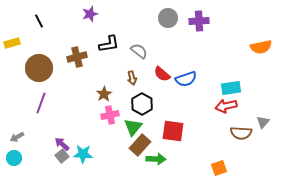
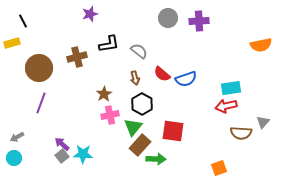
black line: moved 16 px left
orange semicircle: moved 2 px up
brown arrow: moved 3 px right
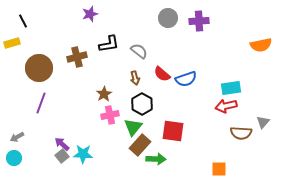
orange square: moved 1 px down; rotated 21 degrees clockwise
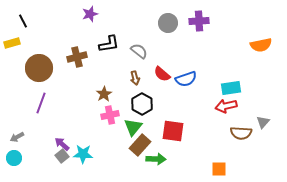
gray circle: moved 5 px down
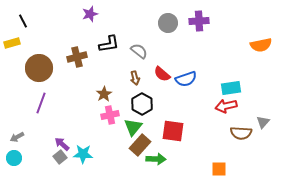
gray square: moved 2 px left, 1 px down
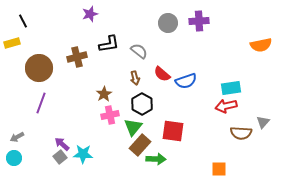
blue semicircle: moved 2 px down
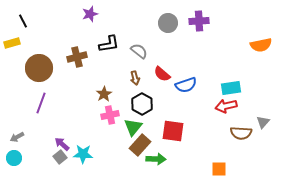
blue semicircle: moved 4 px down
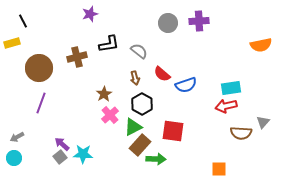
pink cross: rotated 30 degrees counterclockwise
green triangle: rotated 24 degrees clockwise
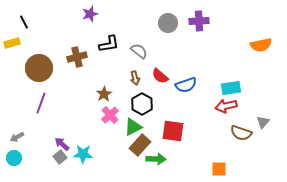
black line: moved 1 px right, 1 px down
red semicircle: moved 2 px left, 2 px down
brown semicircle: rotated 15 degrees clockwise
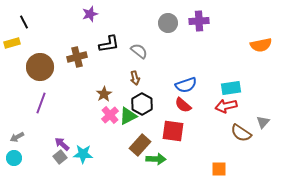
brown circle: moved 1 px right, 1 px up
red semicircle: moved 23 px right, 29 px down
green triangle: moved 5 px left, 11 px up
brown semicircle: rotated 15 degrees clockwise
